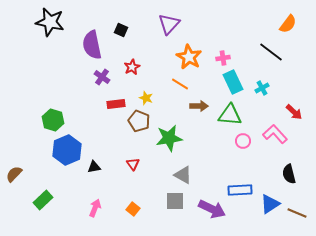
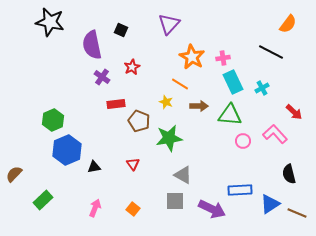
black line: rotated 10 degrees counterclockwise
orange star: moved 3 px right
yellow star: moved 20 px right, 4 px down
green hexagon: rotated 20 degrees clockwise
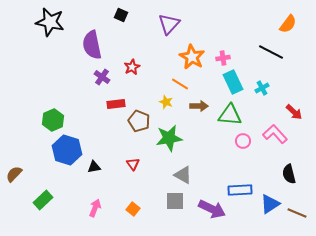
black square: moved 15 px up
blue hexagon: rotated 20 degrees counterclockwise
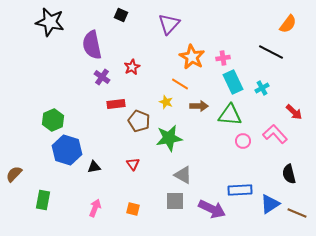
green rectangle: rotated 36 degrees counterclockwise
orange square: rotated 24 degrees counterclockwise
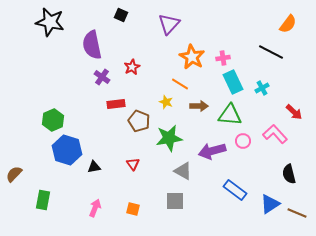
gray triangle: moved 4 px up
blue rectangle: moved 5 px left; rotated 40 degrees clockwise
purple arrow: moved 58 px up; rotated 140 degrees clockwise
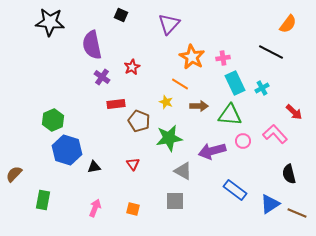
black star: rotated 8 degrees counterclockwise
cyan rectangle: moved 2 px right, 1 px down
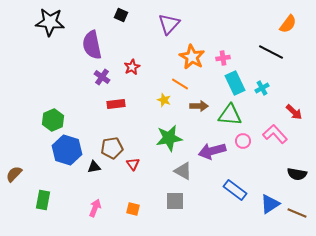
yellow star: moved 2 px left, 2 px up
brown pentagon: moved 27 px left, 27 px down; rotated 30 degrees counterclockwise
black semicircle: moved 8 px right; rotated 66 degrees counterclockwise
